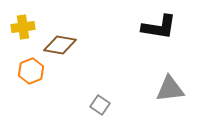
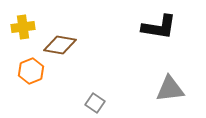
gray square: moved 5 px left, 2 px up
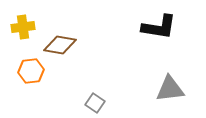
orange hexagon: rotated 15 degrees clockwise
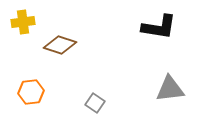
yellow cross: moved 5 px up
brown diamond: rotated 8 degrees clockwise
orange hexagon: moved 21 px down
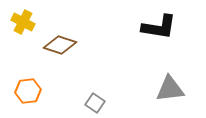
yellow cross: rotated 35 degrees clockwise
orange hexagon: moved 3 px left, 1 px up
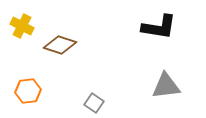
yellow cross: moved 1 px left, 4 px down
gray triangle: moved 4 px left, 3 px up
gray square: moved 1 px left
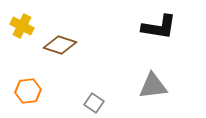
gray triangle: moved 13 px left
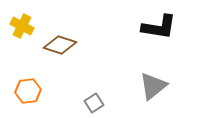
gray triangle: rotated 32 degrees counterclockwise
gray square: rotated 24 degrees clockwise
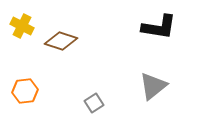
brown diamond: moved 1 px right, 4 px up
orange hexagon: moved 3 px left
